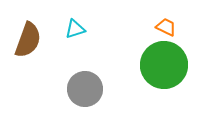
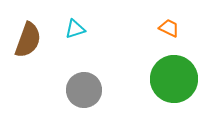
orange trapezoid: moved 3 px right, 1 px down
green circle: moved 10 px right, 14 px down
gray circle: moved 1 px left, 1 px down
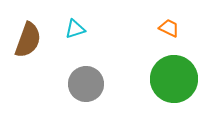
gray circle: moved 2 px right, 6 px up
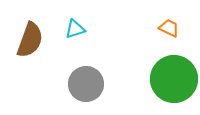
brown semicircle: moved 2 px right
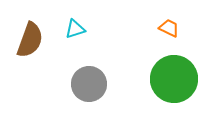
gray circle: moved 3 px right
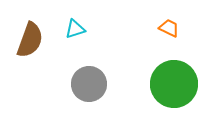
green circle: moved 5 px down
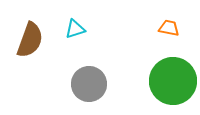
orange trapezoid: rotated 15 degrees counterclockwise
green circle: moved 1 px left, 3 px up
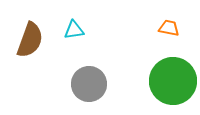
cyan triangle: moved 1 px left, 1 px down; rotated 10 degrees clockwise
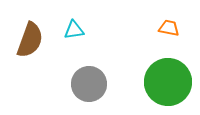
green circle: moved 5 px left, 1 px down
